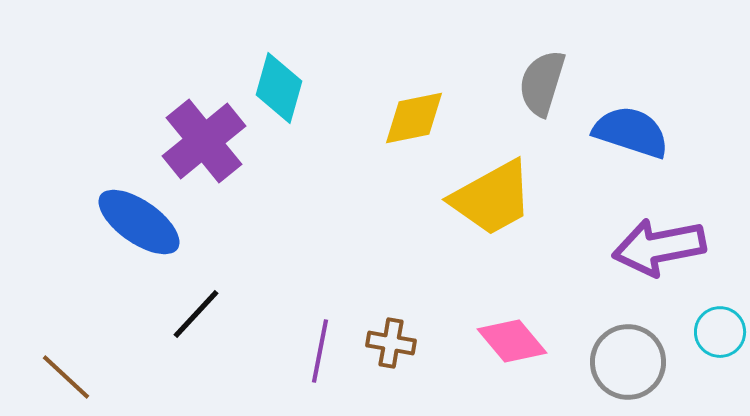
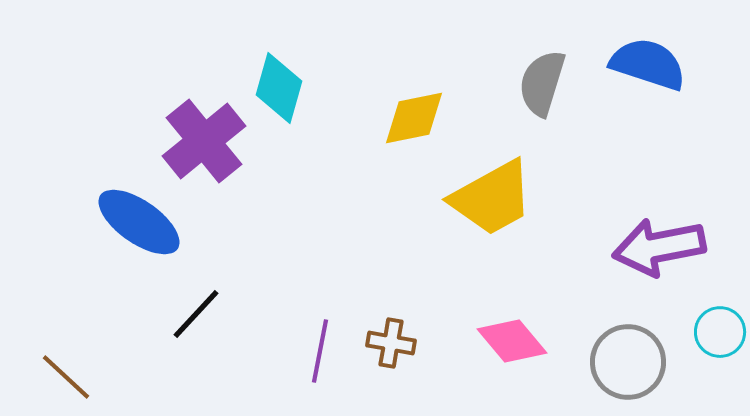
blue semicircle: moved 17 px right, 68 px up
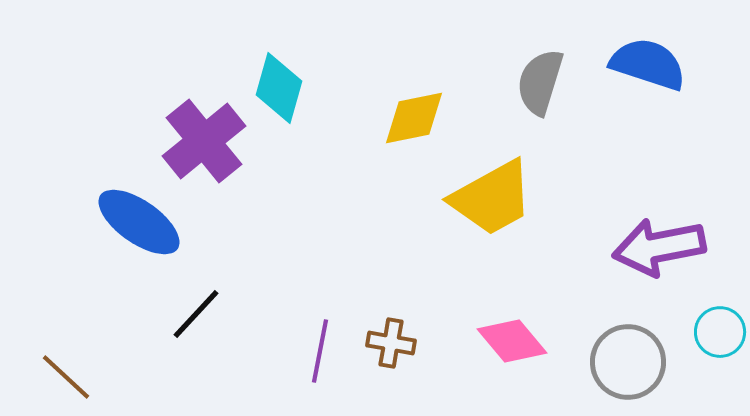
gray semicircle: moved 2 px left, 1 px up
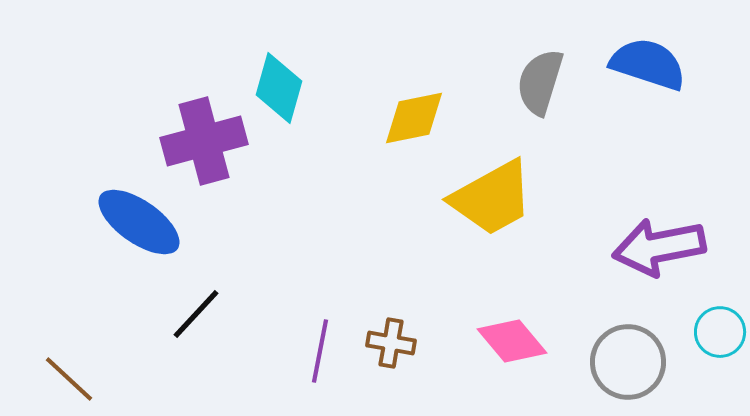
purple cross: rotated 24 degrees clockwise
brown line: moved 3 px right, 2 px down
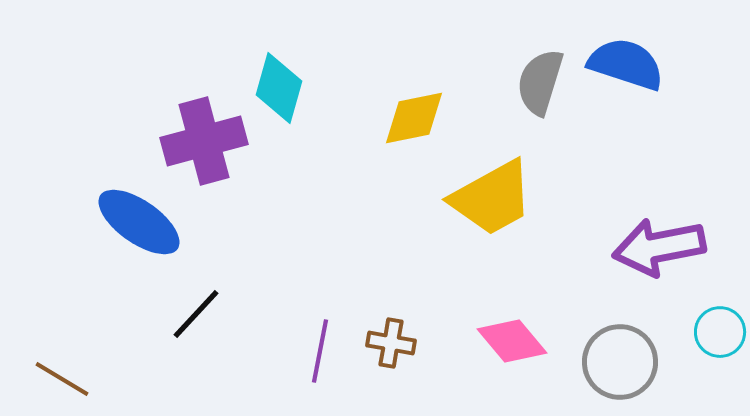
blue semicircle: moved 22 px left
gray circle: moved 8 px left
brown line: moved 7 px left; rotated 12 degrees counterclockwise
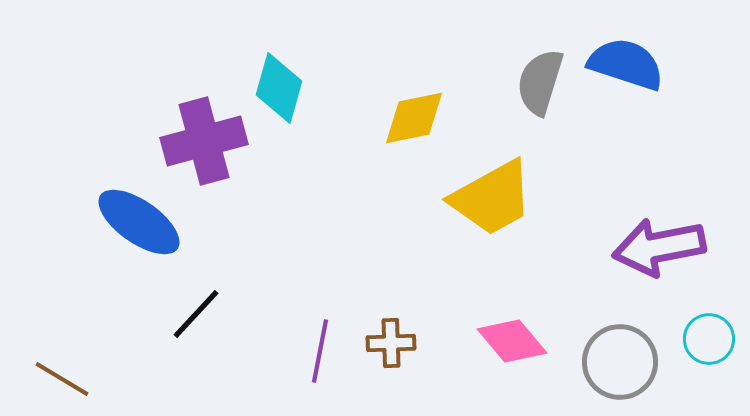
cyan circle: moved 11 px left, 7 px down
brown cross: rotated 12 degrees counterclockwise
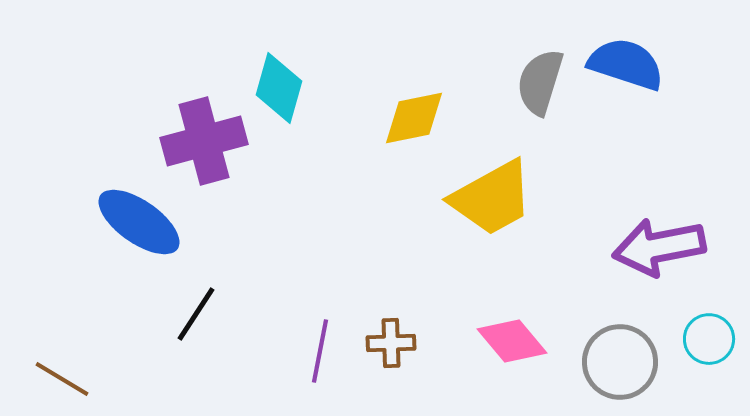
black line: rotated 10 degrees counterclockwise
